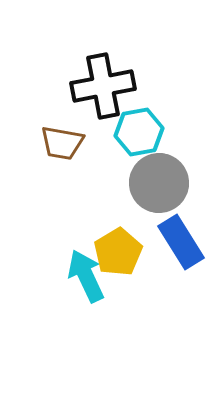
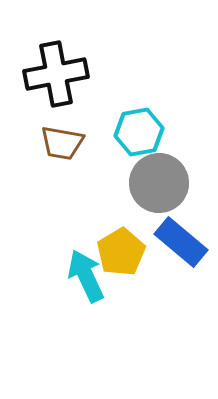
black cross: moved 47 px left, 12 px up
blue rectangle: rotated 18 degrees counterclockwise
yellow pentagon: moved 3 px right
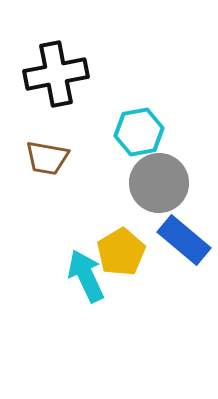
brown trapezoid: moved 15 px left, 15 px down
blue rectangle: moved 3 px right, 2 px up
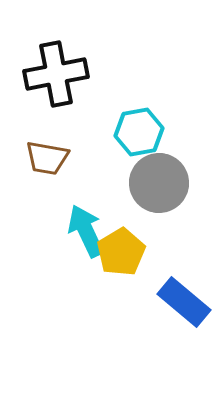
blue rectangle: moved 62 px down
cyan arrow: moved 45 px up
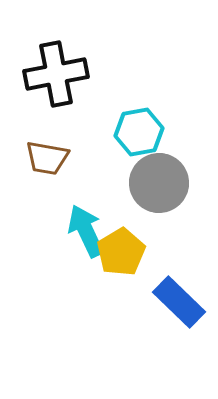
blue rectangle: moved 5 px left; rotated 4 degrees clockwise
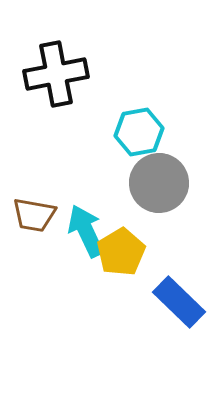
brown trapezoid: moved 13 px left, 57 px down
